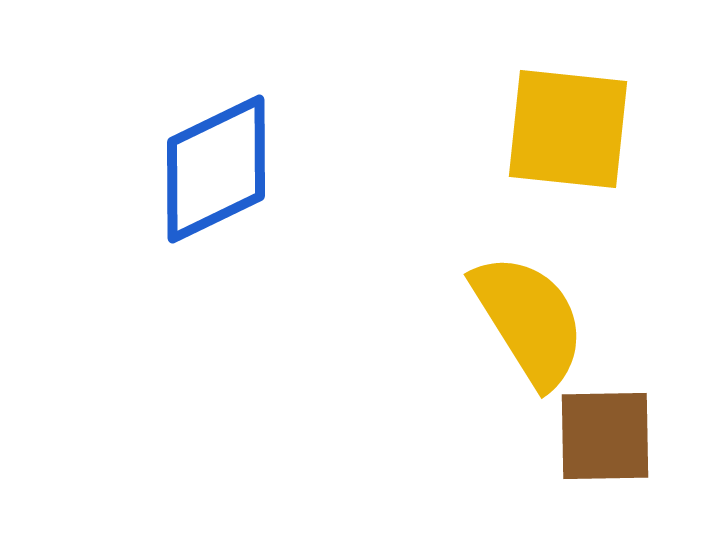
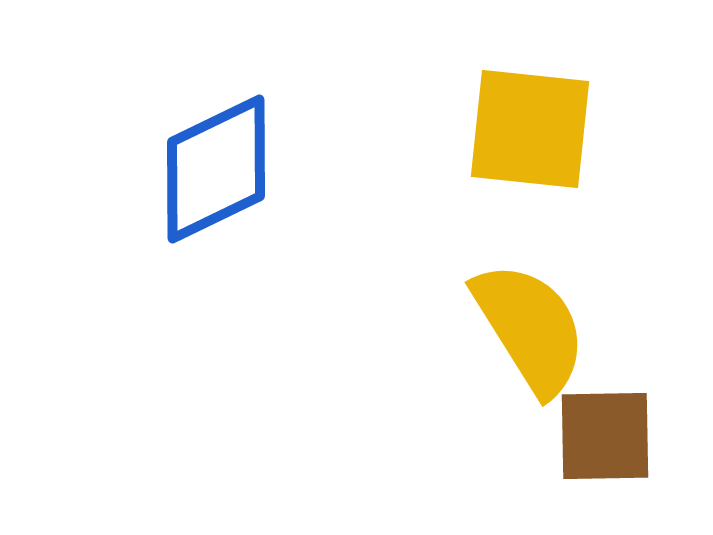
yellow square: moved 38 px left
yellow semicircle: moved 1 px right, 8 px down
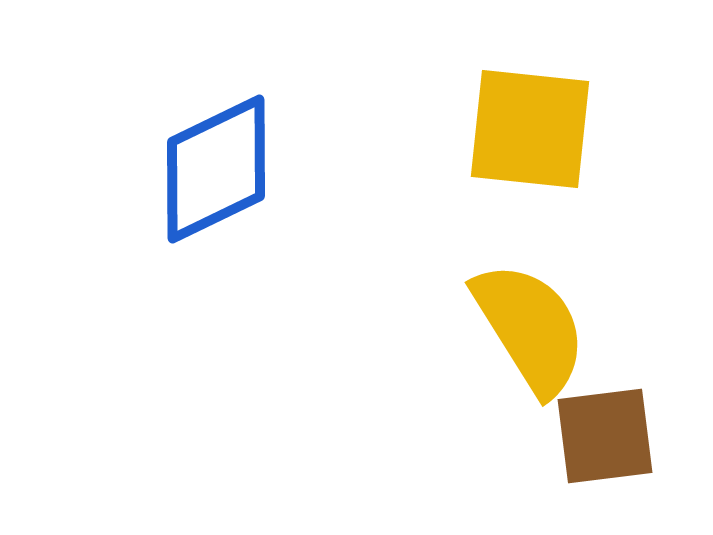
brown square: rotated 6 degrees counterclockwise
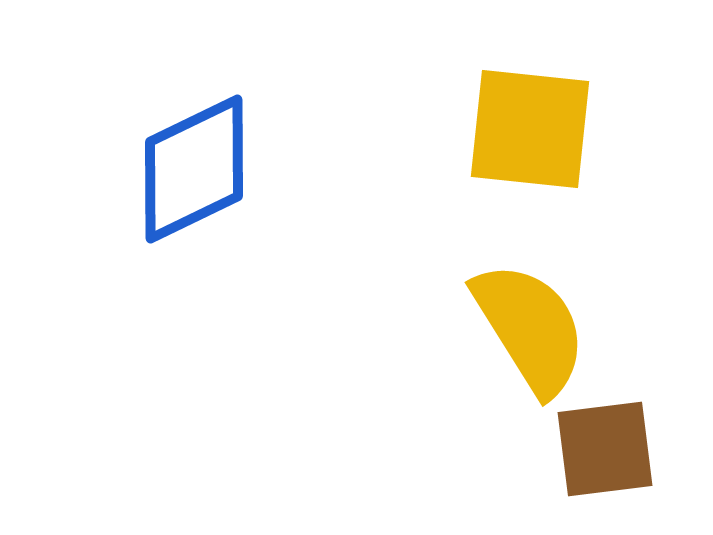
blue diamond: moved 22 px left
brown square: moved 13 px down
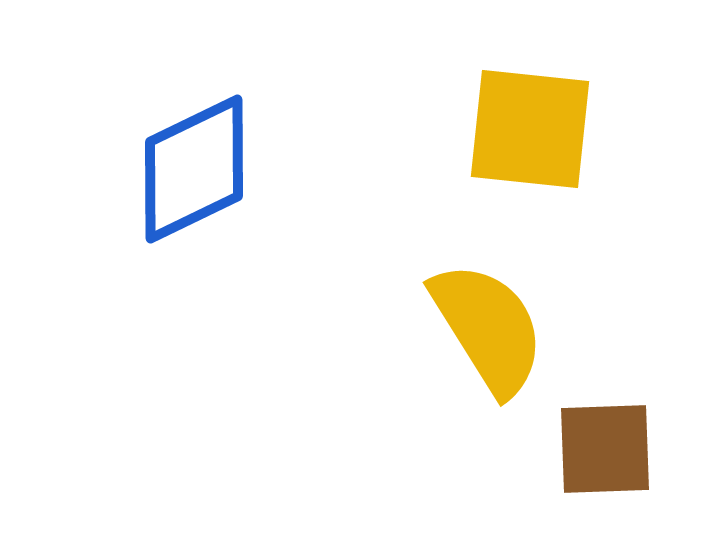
yellow semicircle: moved 42 px left
brown square: rotated 5 degrees clockwise
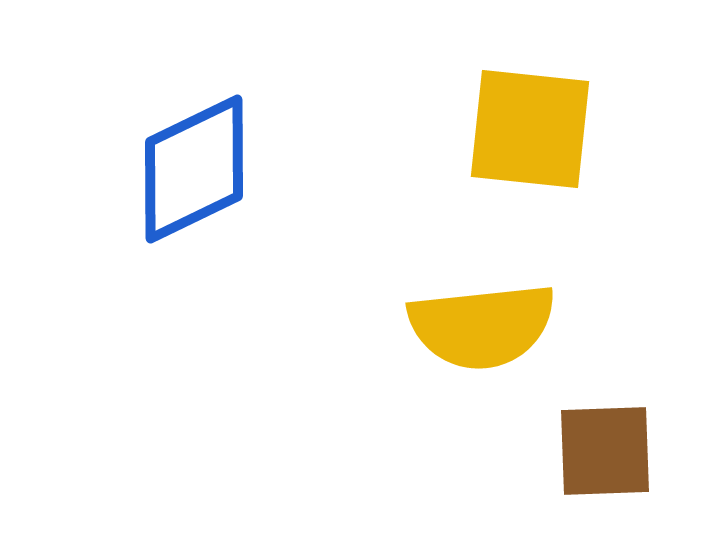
yellow semicircle: moved 6 px left, 2 px up; rotated 116 degrees clockwise
brown square: moved 2 px down
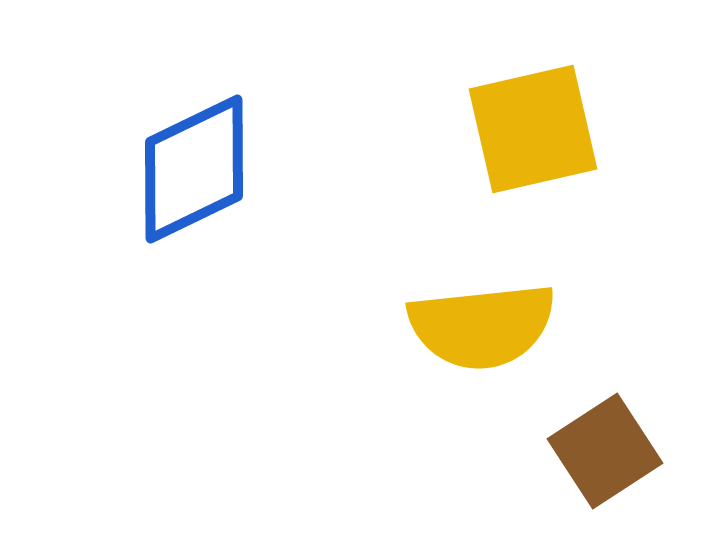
yellow square: moved 3 px right; rotated 19 degrees counterclockwise
brown square: rotated 31 degrees counterclockwise
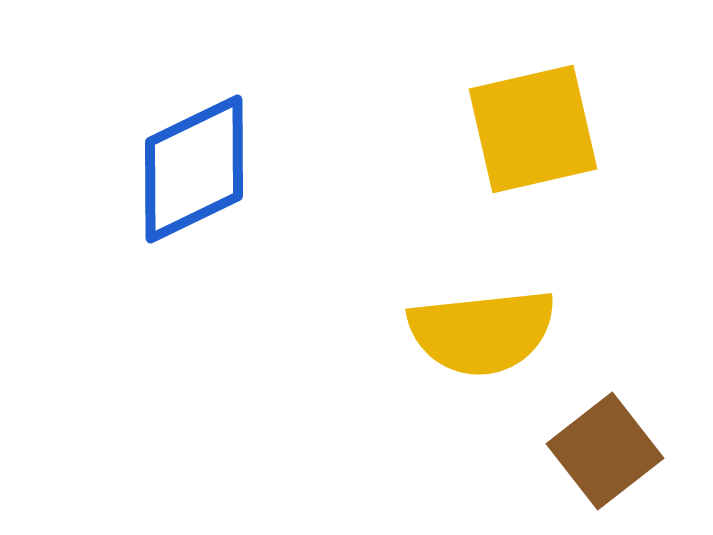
yellow semicircle: moved 6 px down
brown square: rotated 5 degrees counterclockwise
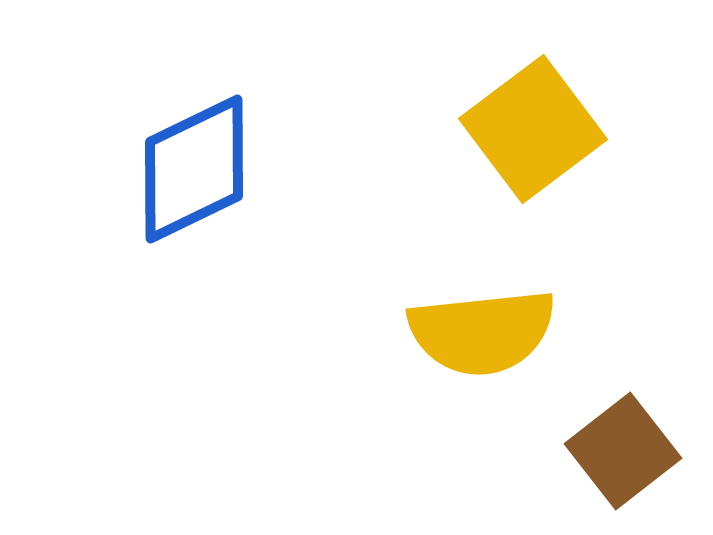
yellow square: rotated 24 degrees counterclockwise
brown square: moved 18 px right
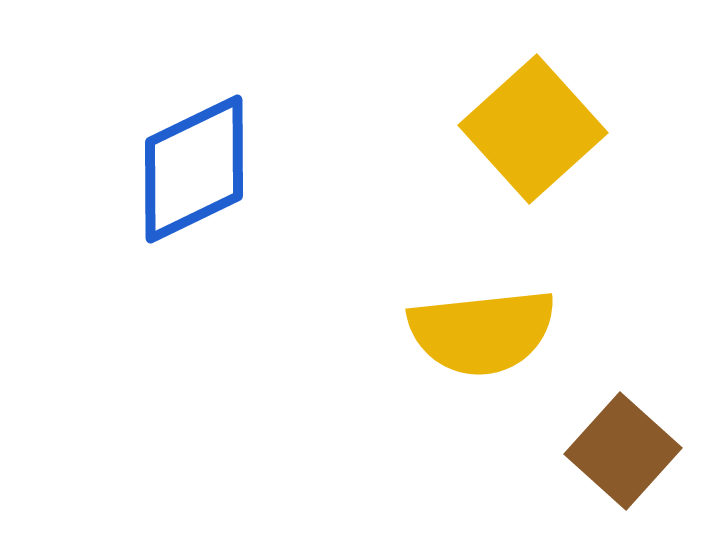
yellow square: rotated 5 degrees counterclockwise
brown square: rotated 10 degrees counterclockwise
